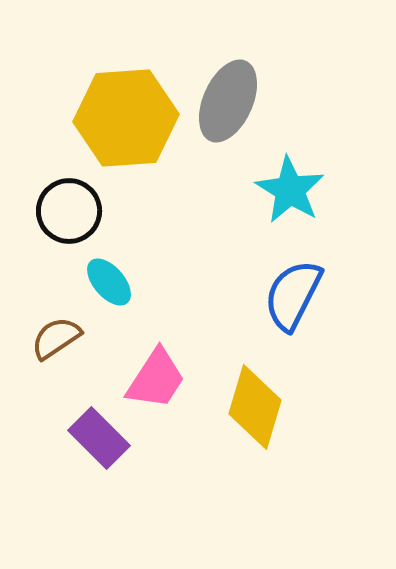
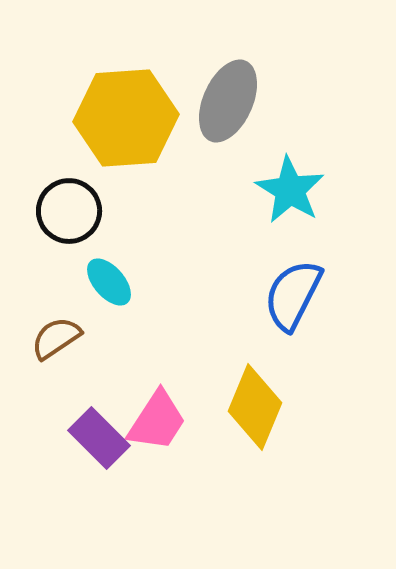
pink trapezoid: moved 1 px right, 42 px down
yellow diamond: rotated 6 degrees clockwise
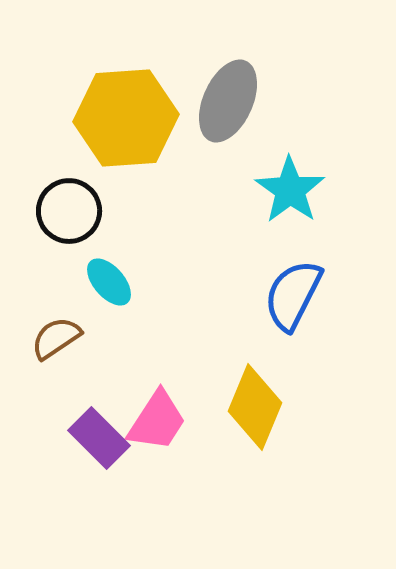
cyan star: rotated 4 degrees clockwise
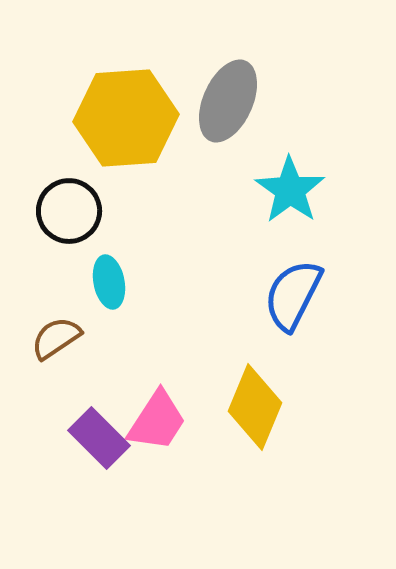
cyan ellipse: rotated 30 degrees clockwise
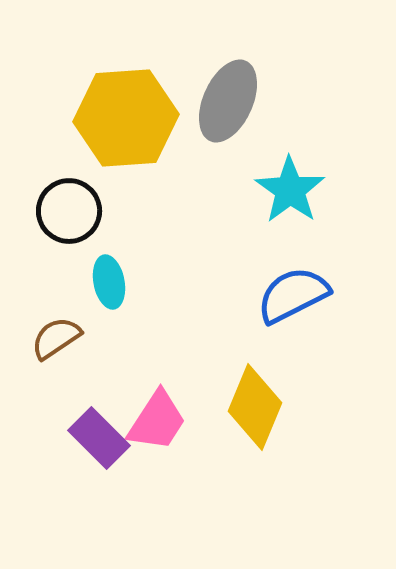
blue semicircle: rotated 36 degrees clockwise
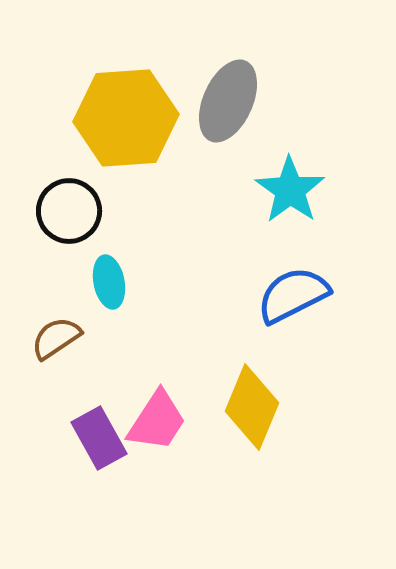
yellow diamond: moved 3 px left
purple rectangle: rotated 16 degrees clockwise
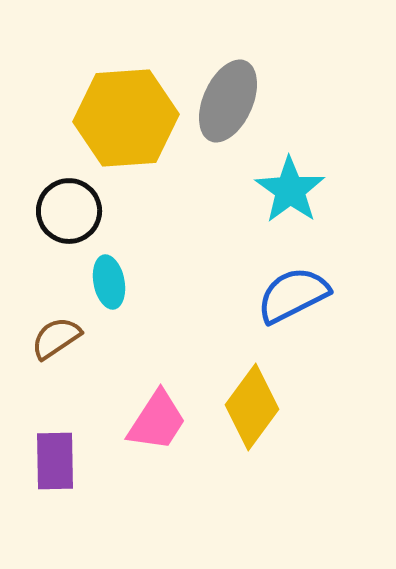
yellow diamond: rotated 14 degrees clockwise
purple rectangle: moved 44 px left, 23 px down; rotated 28 degrees clockwise
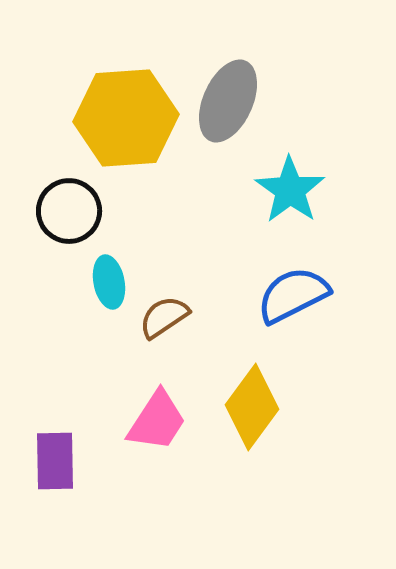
brown semicircle: moved 108 px right, 21 px up
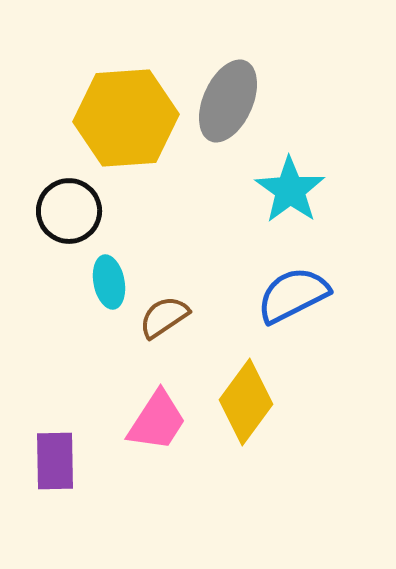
yellow diamond: moved 6 px left, 5 px up
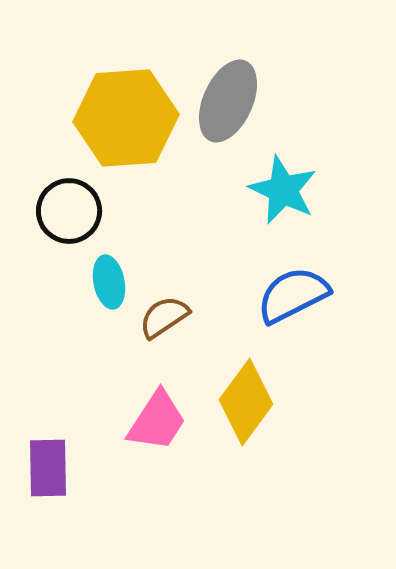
cyan star: moved 7 px left; rotated 10 degrees counterclockwise
purple rectangle: moved 7 px left, 7 px down
